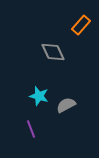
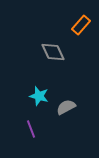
gray semicircle: moved 2 px down
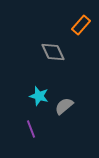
gray semicircle: moved 2 px left, 1 px up; rotated 12 degrees counterclockwise
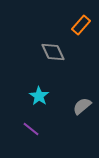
cyan star: rotated 18 degrees clockwise
gray semicircle: moved 18 px right
purple line: rotated 30 degrees counterclockwise
